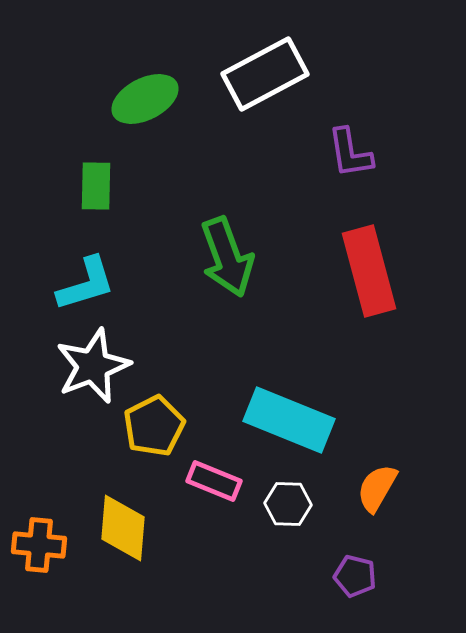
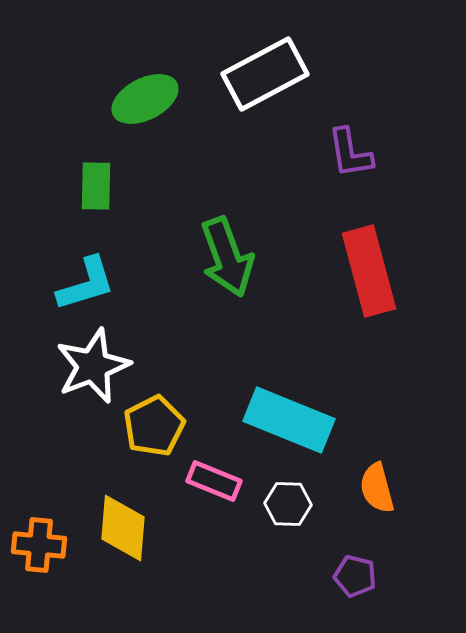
orange semicircle: rotated 45 degrees counterclockwise
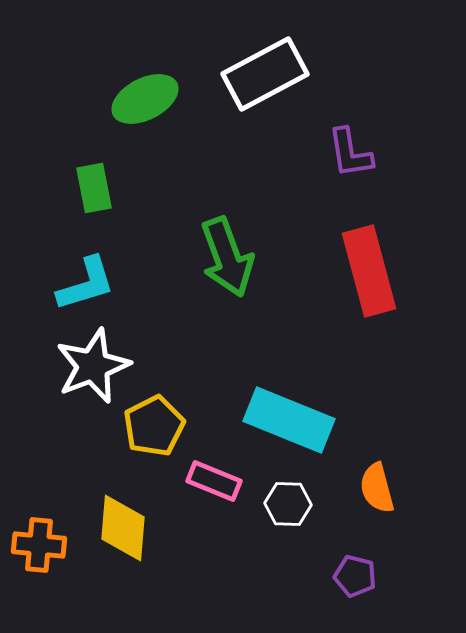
green rectangle: moved 2 px left, 2 px down; rotated 12 degrees counterclockwise
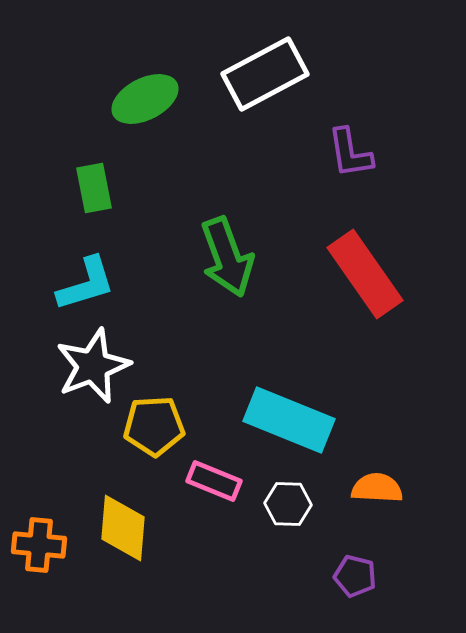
red rectangle: moved 4 px left, 3 px down; rotated 20 degrees counterclockwise
yellow pentagon: rotated 24 degrees clockwise
orange semicircle: rotated 108 degrees clockwise
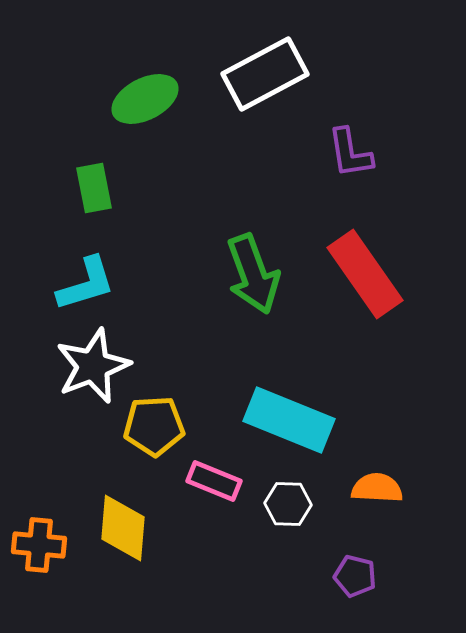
green arrow: moved 26 px right, 17 px down
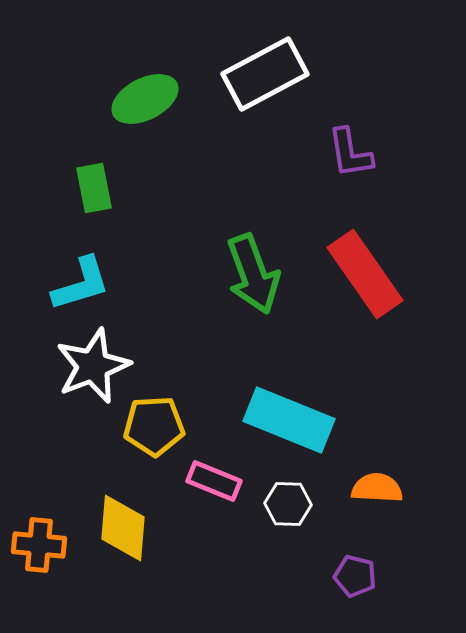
cyan L-shape: moved 5 px left
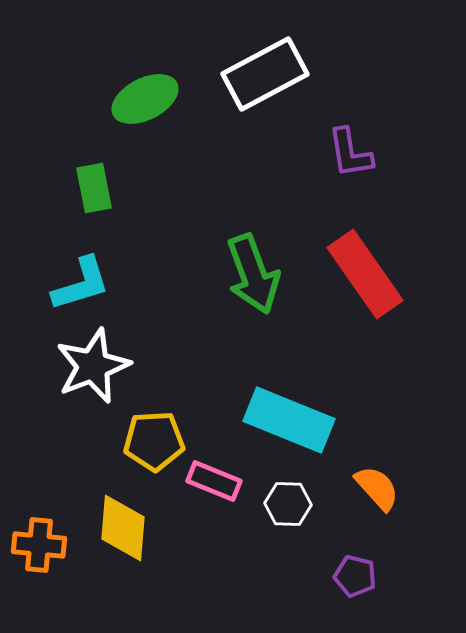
yellow pentagon: moved 15 px down
orange semicircle: rotated 45 degrees clockwise
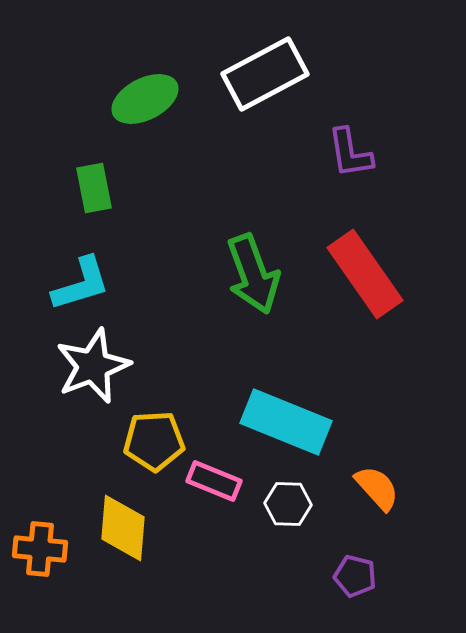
cyan rectangle: moved 3 px left, 2 px down
orange cross: moved 1 px right, 4 px down
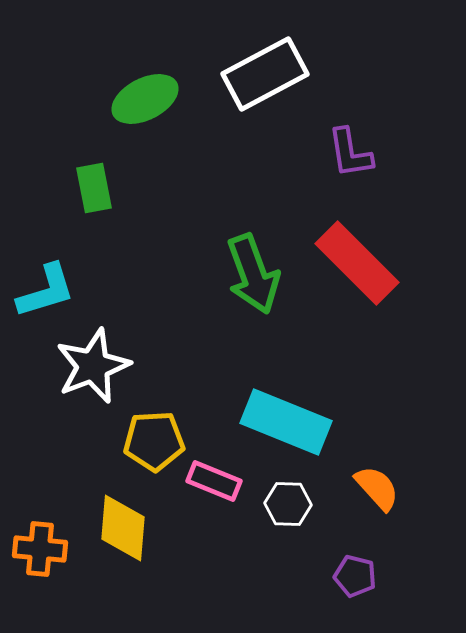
red rectangle: moved 8 px left, 11 px up; rotated 10 degrees counterclockwise
cyan L-shape: moved 35 px left, 7 px down
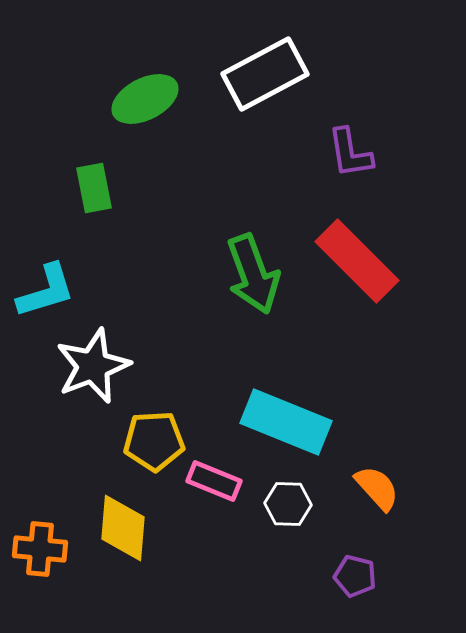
red rectangle: moved 2 px up
